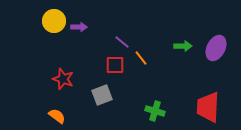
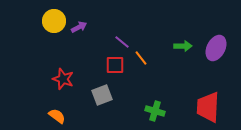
purple arrow: rotated 28 degrees counterclockwise
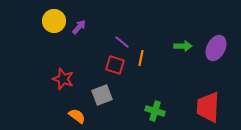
purple arrow: rotated 21 degrees counterclockwise
orange line: rotated 49 degrees clockwise
red square: rotated 18 degrees clockwise
orange semicircle: moved 20 px right
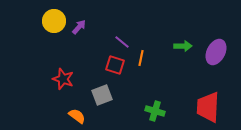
purple ellipse: moved 4 px down
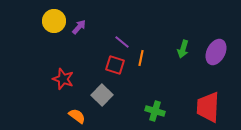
green arrow: moved 3 px down; rotated 108 degrees clockwise
gray square: rotated 25 degrees counterclockwise
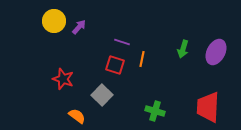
purple line: rotated 21 degrees counterclockwise
orange line: moved 1 px right, 1 px down
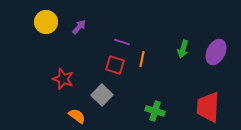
yellow circle: moved 8 px left, 1 px down
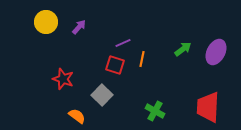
purple line: moved 1 px right, 1 px down; rotated 42 degrees counterclockwise
green arrow: rotated 144 degrees counterclockwise
green cross: rotated 12 degrees clockwise
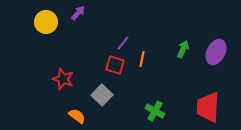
purple arrow: moved 1 px left, 14 px up
purple line: rotated 28 degrees counterclockwise
green arrow: rotated 30 degrees counterclockwise
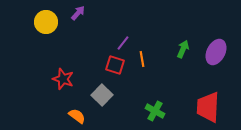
orange line: rotated 21 degrees counterclockwise
